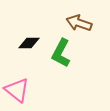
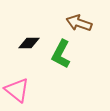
green L-shape: moved 1 px down
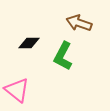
green L-shape: moved 2 px right, 2 px down
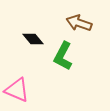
black diamond: moved 4 px right, 4 px up; rotated 50 degrees clockwise
pink triangle: rotated 16 degrees counterclockwise
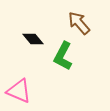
brown arrow: rotated 30 degrees clockwise
pink triangle: moved 2 px right, 1 px down
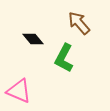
green L-shape: moved 1 px right, 2 px down
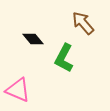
brown arrow: moved 4 px right
pink triangle: moved 1 px left, 1 px up
